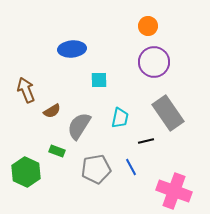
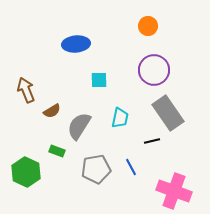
blue ellipse: moved 4 px right, 5 px up
purple circle: moved 8 px down
black line: moved 6 px right
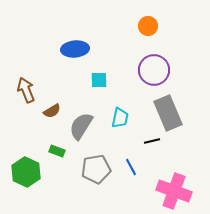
blue ellipse: moved 1 px left, 5 px down
gray rectangle: rotated 12 degrees clockwise
gray semicircle: moved 2 px right
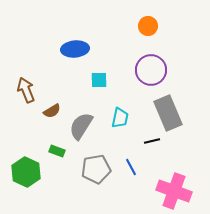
purple circle: moved 3 px left
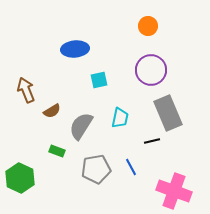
cyan square: rotated 12 degrees counterclockwise
green hexagon: moved 6 px left, 6 px down
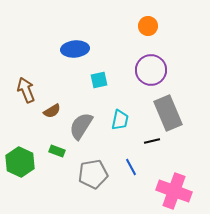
cyan trapezoid: moved 2 px down
gray pentagon: moved 3 px left, 5 px down
green hexagon: moved 16 px up
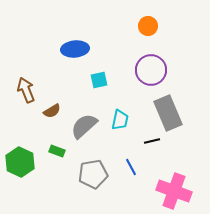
gray semicircle: moved 3 px right; rotated 16 degrees clockwise
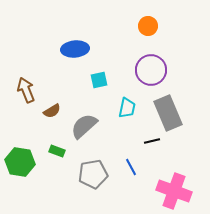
cyan trapezoid: moved 7 px right, 12 px up
green hexagon: rotated 16 degrees counterclockwise
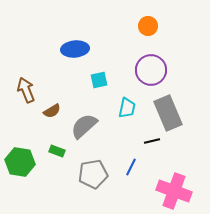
blue line: rotated 54 degrees clockwise
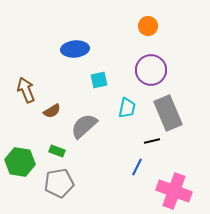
blue line: moved 6 px right
gray pentagon: moved 34 px left, 9 px down
